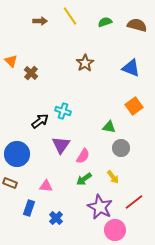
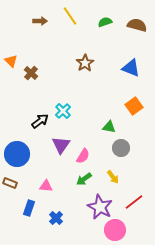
cyan cross: rotated 28 degrees clockwise
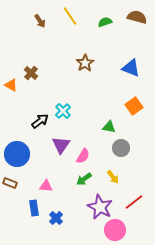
brown arrow: rotated 56 degrees clockwise
brown semicircle: moved 8 px up
orange triangle: moved 24 px down; rotated 16 degrees counterclockwise
blue rectangle: moved 5 px right; rotated 28 degrees counterclockwise
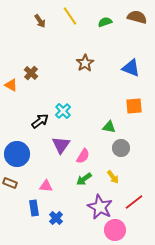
orange square: rotated 30 degrees clockwise
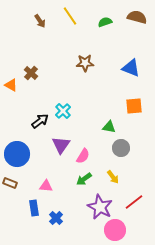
brown star: rotated 30 degrees clockwise
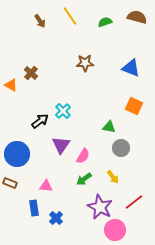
orange square: rotated 30 degrees clockwise
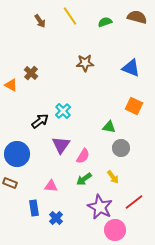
pink triangle: moved 5 px right
